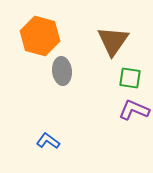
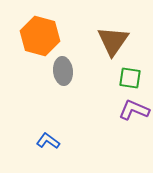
gray ellipse: moved 1 px right
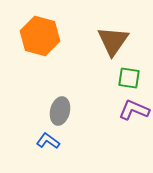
gray ellipse: moved 3 px left, 40 px down; rotated 20 degrees clockwise
green square: moved 1 px left
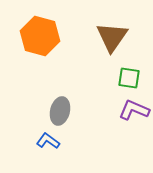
brown triangle: moved 1 px left, 4 px up
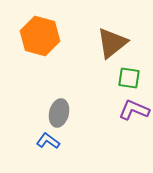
brown triangle: moved 6 px down; rotated 16 degrees clockwise
gray ellipse: moved 1 px left, 2 px down
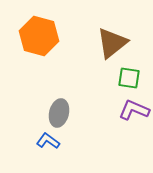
orange hexagon: moved 1 px left
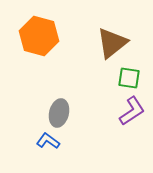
purple L-shape: moved 2 px left, 1 px down; rotated 124 degrees clockwise
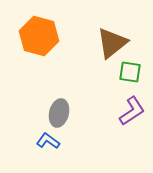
green square: moved 1 px right, 6 px up
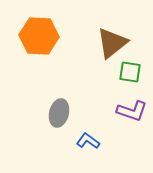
orange hexagon: rotated 12 degrees counterclockwise
purple L-shape: rotated 52 degrees clockwise
blue L-shape: moved 40 px right
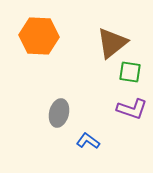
purple L-shape: moved 2 px up
